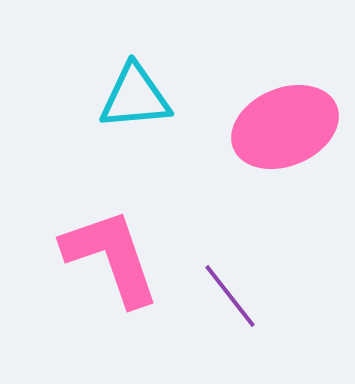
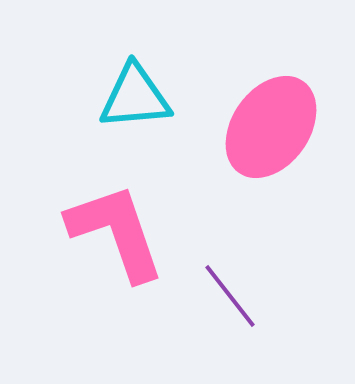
pink ellipse: moved 14 px left; rotated 32 degrees counterclockwise
pink L-shape: moved 5 px right, 25 px up
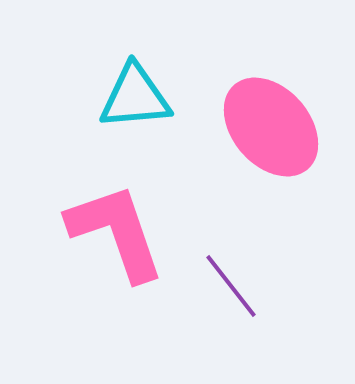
pink ellipse: rotated 76 degrees counterclockwise
purple line: moved 1 px right, 10 px up
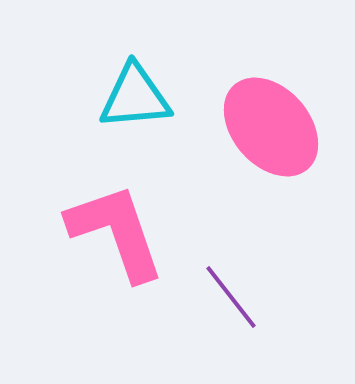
purple line: moved 11 px down
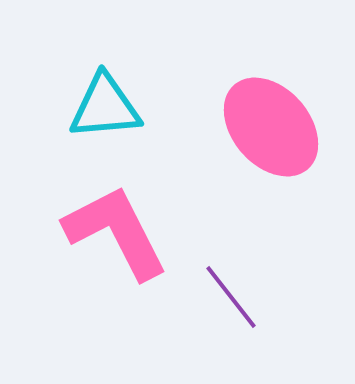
cyan triangle: moved 30 px left, 10 px down
pink L-shape: rotated 8 degrees counterclockwise
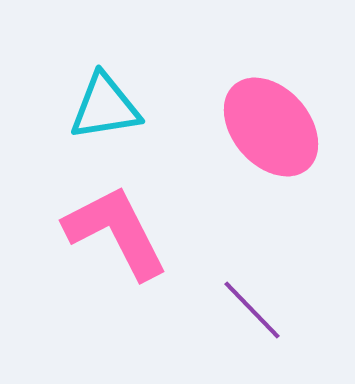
cyan triangle: rotated 4 degrees counterclockwise
purple line: moved 21 px right, 13 px down; rotated 6 degrees counterclockwise
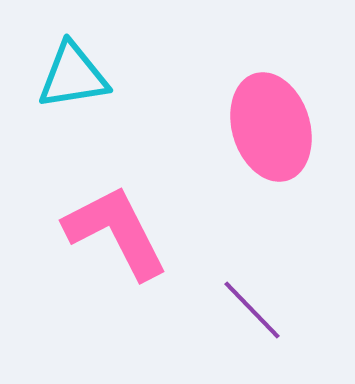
cyan triangle: moved 32 px left, 31 px up
pink ellipse: rotated 24 degrees clockwise
